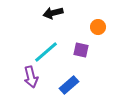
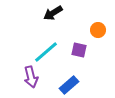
black arrow: rotated 18 degrees counterclockwise
orange circle: moved 3 px down
purple square: moved 2 px left
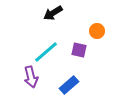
orange circle: moved 1 px left, 1 px down
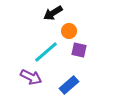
orange circle: moved 28 px left
purple arrow: rotated 50 degrees counterclockwise
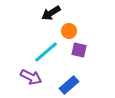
black arrow: moved 2 px left
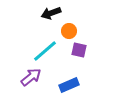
black arrow: rotated 12 degrees clockwise
cyan line: moved 1 px left, 1 px up
purple arrow: rotated 65 degrees counterclockwise
blue rectangle: rotated 18 degrees clockwise
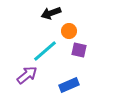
purple arrow: moved 4 px left, 2 px up
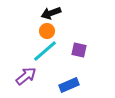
orange circle: moved 22 px left
purple arrow: moved 1 px left, 1 px down
